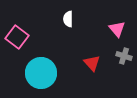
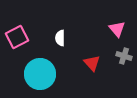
white semicircle: moved 8 px left, 19 px down
pink square: rotated 25 degrees clockwise
cyan circle: moved 1 px left, 1 px down
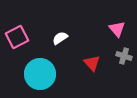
white semicircle: rotated 56 degrees clockwise
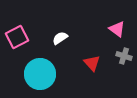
pink triangle: rotated 12 degrees counterclockwise
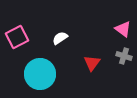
pink triangle: moved 6 px right
red triangle: rotated 18 degrees clockwise
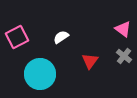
white semicircle: moved 1 px right, 1 px up
gray cross: rotated 21 degrees clockwise
red triangle: moved 2 px left, 2 px up
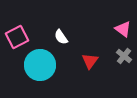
white semicircle: rotated 91 degrees counterclockwise
cyan circle: moved 9 px up
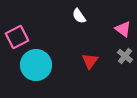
white semicircle: moved 18 px right, 21 px up
gray cross: moved 1 px right
cyan circle: moved 4 px left
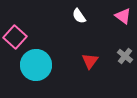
pink triangle: moved 13 px up
pink square: moved 2 px left; rotated 20 degrees counterclockwise
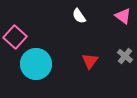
cyan circle: moved 1 px up
